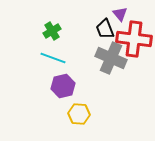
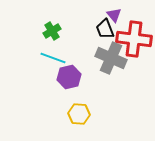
purple triangle: moved 6 px left, 1 px down
purple hexagon: moved 6 px right, 9 px up
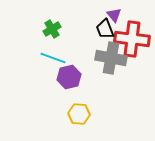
green cross: moved 2 px up
red cross: moved 2 px left
gray cross: rotated 12 degrees counterclockwise
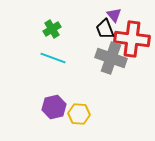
gray cross: rotated 8 degrees clockwise
purple hexagon: moved 15 px left, 30 px down
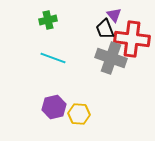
green cross: moved 4 px left, 9 px up; rotated 18 degrees clockwise
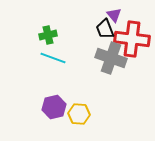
green cross: moved 15 px down
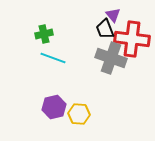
purple triangle: moved 1 px left
green cross: moved 4 px left, 1 px up
